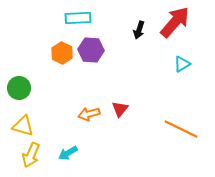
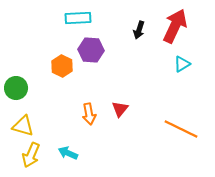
red arrow: moved 4 px down; rotated 16 degrees counterclockwise
orange hexagon: moved 13 px down
green circle: moved 3 px left
orange arrow: rotated 85 degrees counterclockwise
cyan arrow: rotated 54 degrees clockwise
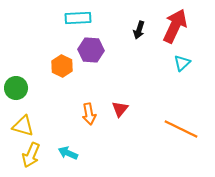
cyan triangle: moved 1 px up; rotated 12 degrees counterclockwise
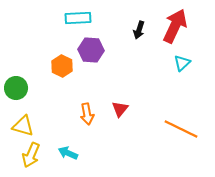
orange arrow: moved 2 px left
